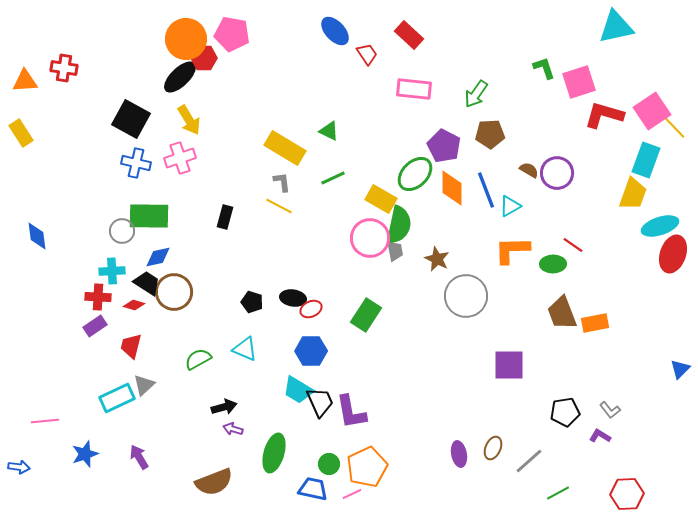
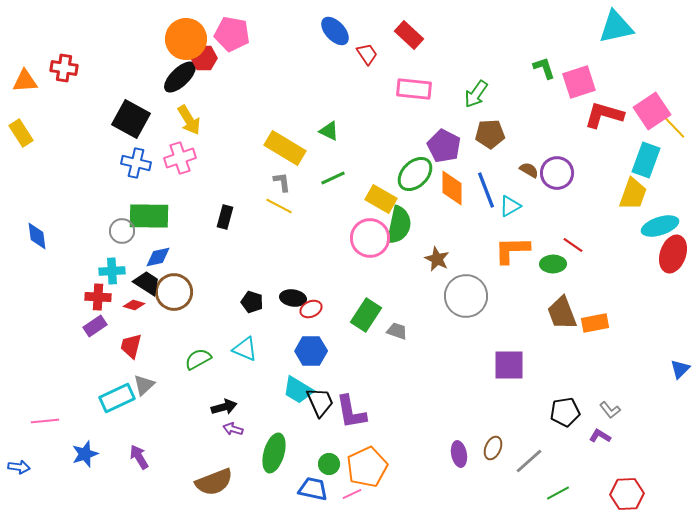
gray trapezoid at (395, 251): moved 2 px right, 80 px down; rotated 60 degrees counterclockwise
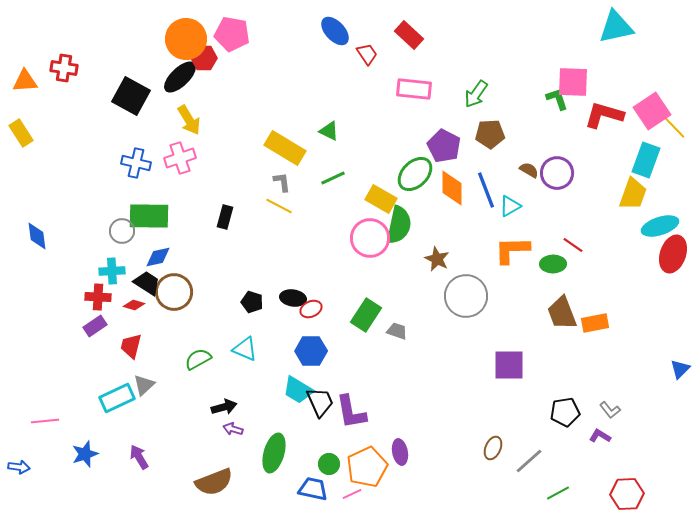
green L-shape at (544, 68): moved 13 px right, 31 px down
pink square at (579, 82): moved 6 px left; rotated 20 degrees clockwise
black square at (131, 119): moved 23 px up
purple ellipse at (459, 454): moved 59 px left, 2 px up
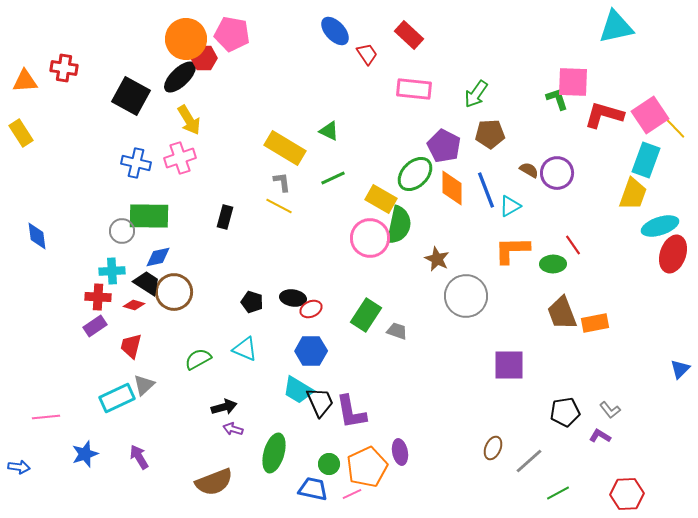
pink square at (652, 111): moved 2 px left, 4 px down
red line at (573, 245): rotated 20 degrees clockwise
pink line at (45, 421): moved 1 px right, 4 px up
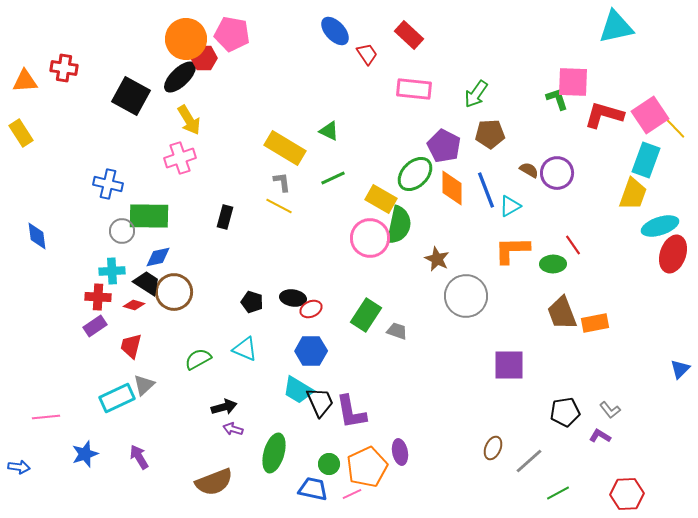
blue cross at (136, 163): moved 28 px left, 21 px down
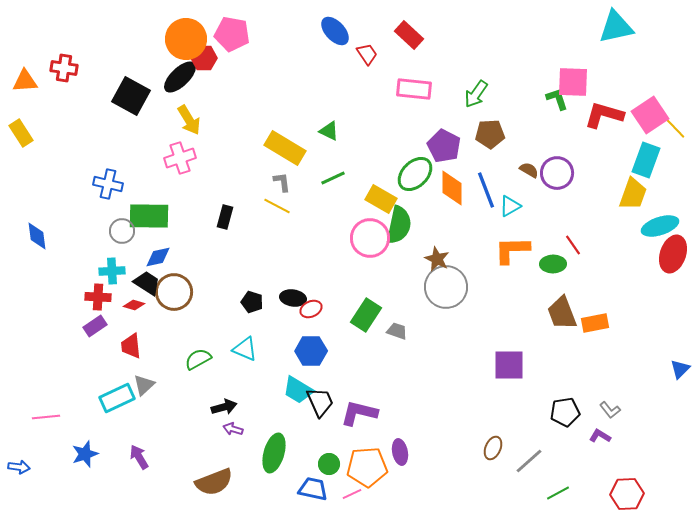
yellow line at (279, 206): moved 2 px left
gray circle at (466, 296): moved 20 px left, 9 px up
red trapezoid at (131, 346): rotated 20 degrees counterclockwise
purple L-shape at (351, 412): moved 8 px right, 1 px down; rotated 114 degrees clockwise
orange pentagon at (367, 467): rotated 21 degrees clockwise
